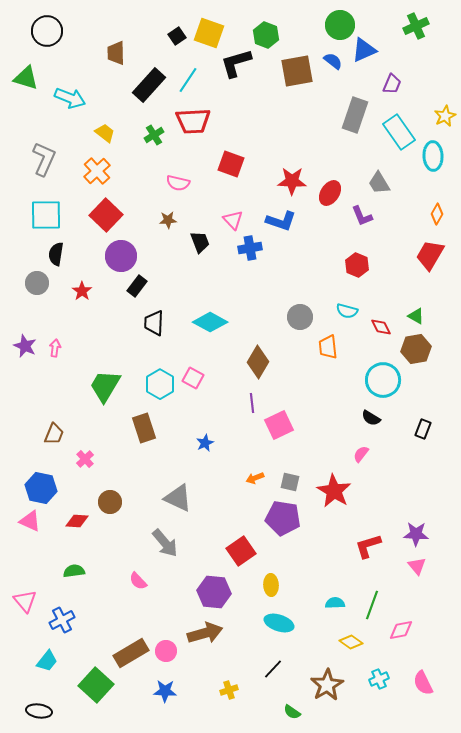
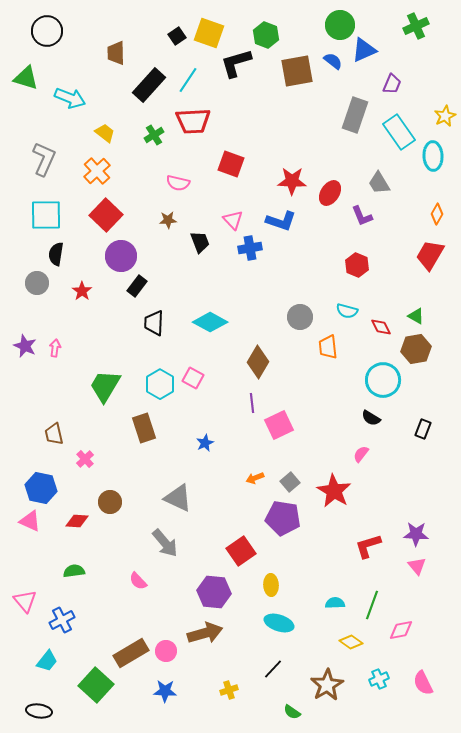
brown trapezoid at (54, 434): rotated 145 degrees clockwise
gray square at (290, 482): rotated 36 degrees clockwise
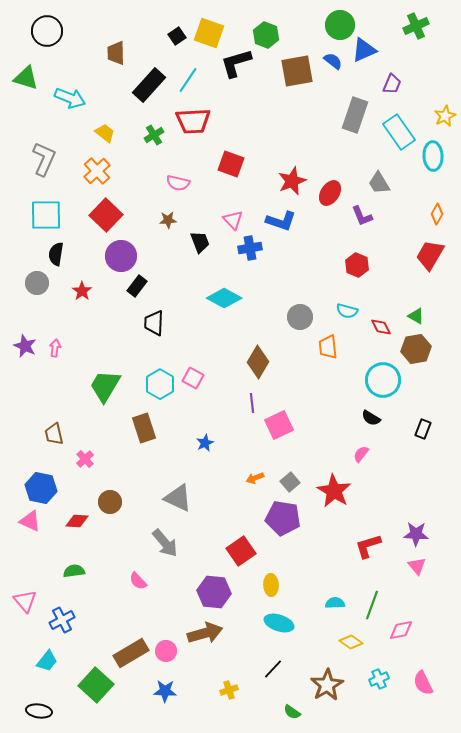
red star at (292, 181): rotated 24 degrees counterclockwise
cyan diamond at (210, 322): moved 14 px right, 24 px up
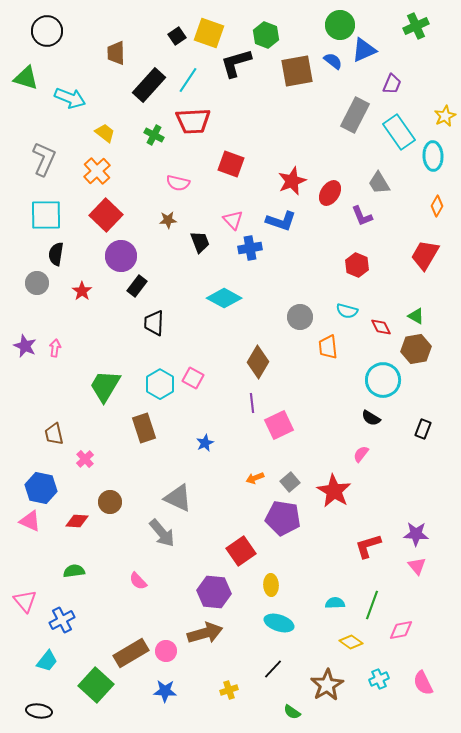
gray rectangle at (355, 115): rotated 8 degrees clockwise
green cross at (154, 135): rotated 30 degrees counterclockwise
orange diamond at (437, 214): moved 8 px up
red trapezoid at (430, 255): moved 5 px left
gray arrow at (165, 543): moved 3 px left, 10 px up
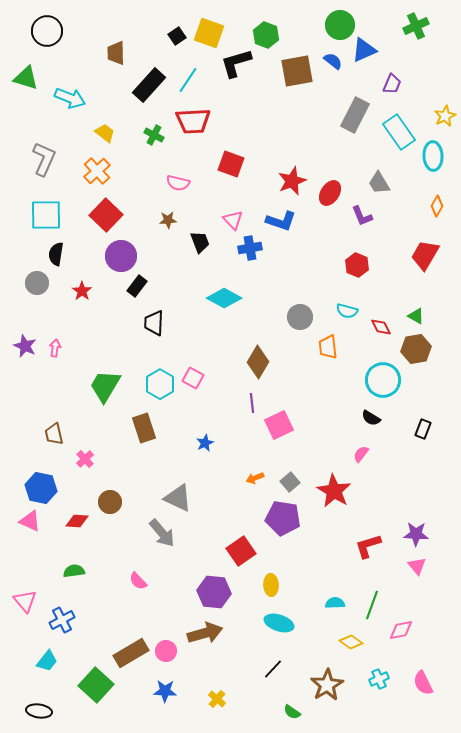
yellow cross at (229, 690): moved 12 px left, 9 px down; rotated 30 degrees counterclockwise
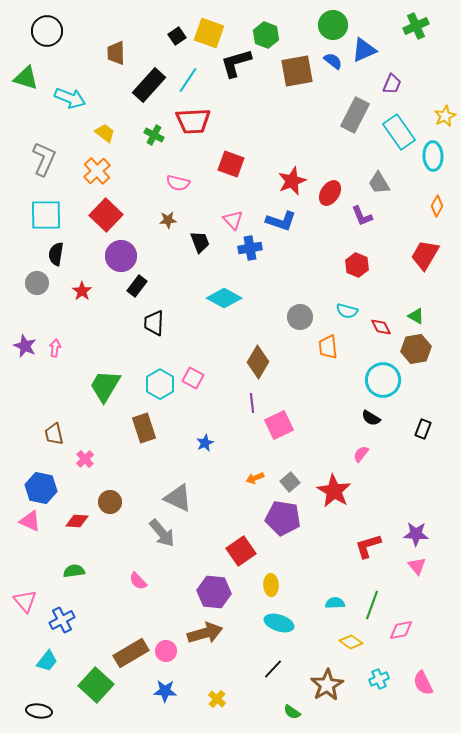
green circle at (340, 25): moved 7 px left
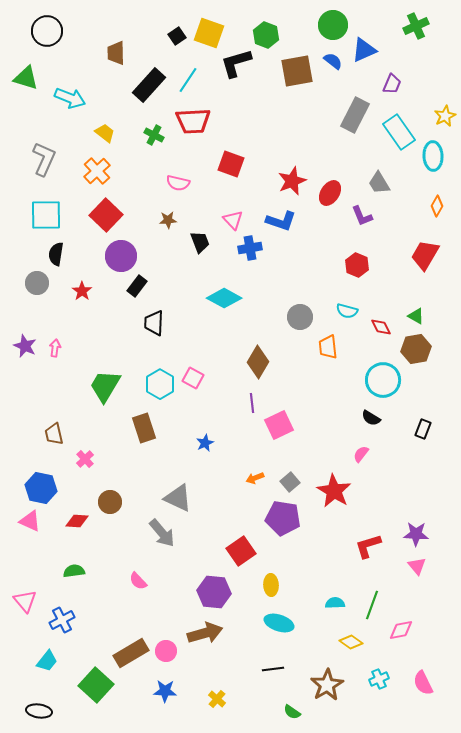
black line at (273, 669): rotated 40 degrees clockwise
